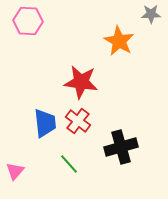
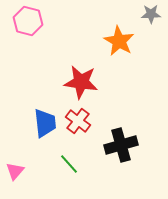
pink hexagon: rotated 12 degrees clockwise
black cross: moved 2 px up
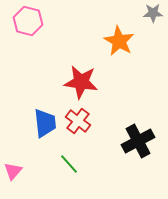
gray star: moved 2 px right, 1 px up
black cross: moved 17 px right, 4 px up; rotated 12 degrees counterclockwise
pink triangle: moved 2 px left
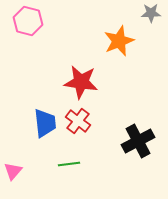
gray star: moved 2 px left
orange star: rotated 20 degrees clockwise
green line: rotated 55 degrees counterclockwise
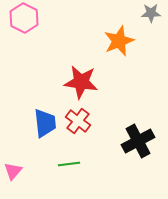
pink hexagon: moved 4 px left, 3 px up; rotated 12 degrees clockwise
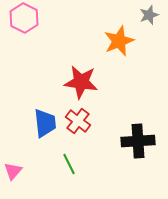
gray star: moved 2 px left, 2 px down; rotated 18 degrees counterclockwise
black cross: rotated 24 degrees clockwise
green line: rotated 70 degrees clockwise
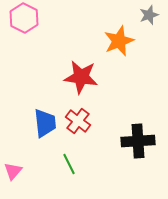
red star: moved 5 px up
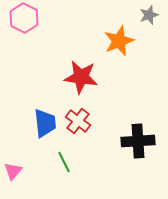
green line: moved 5 px left, 2 px up
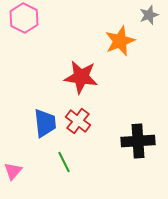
orange star: moved 1 px right
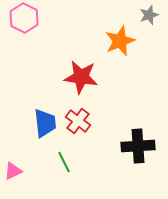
black cross: moved 5 px down
pink triangle: rotated 24 degrees clockwise
